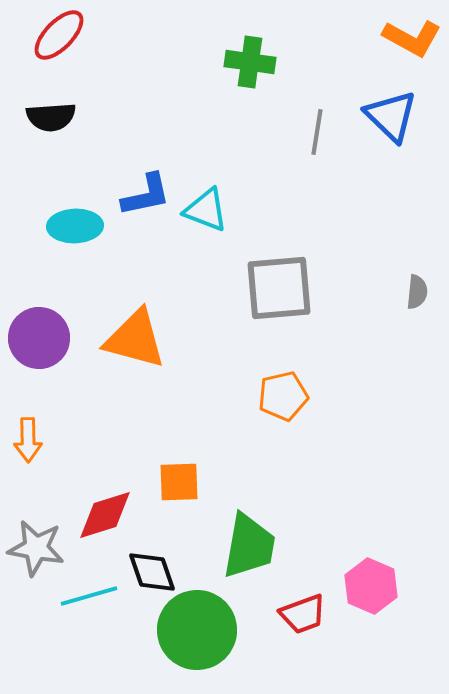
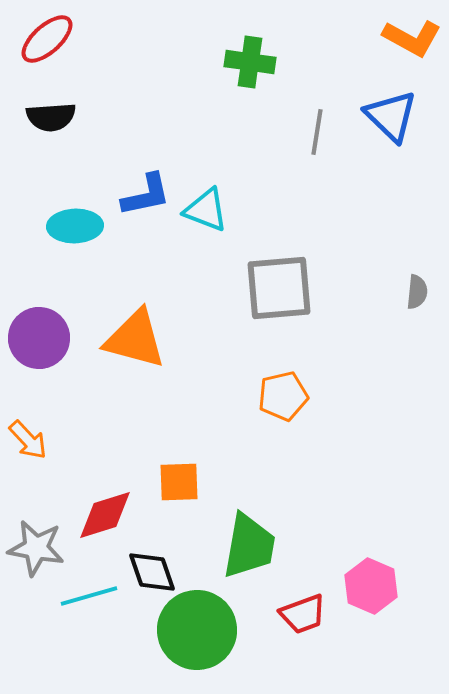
red ellipse: moved 12 px left, 4 px down; rotated 4 degrees clockwise
orange arrow: rotated 42 degrees counterclockwise
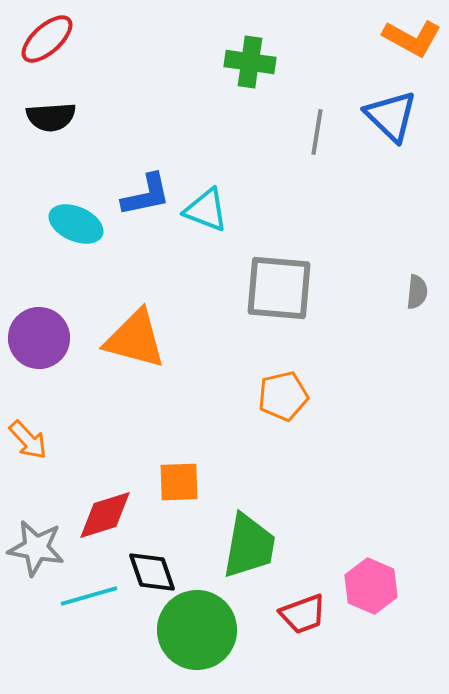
cyan ellipse: moved 1 px right, 2 px up; rotated 26 degrees clockwise
gray square: rotated 10 degrees clockwise
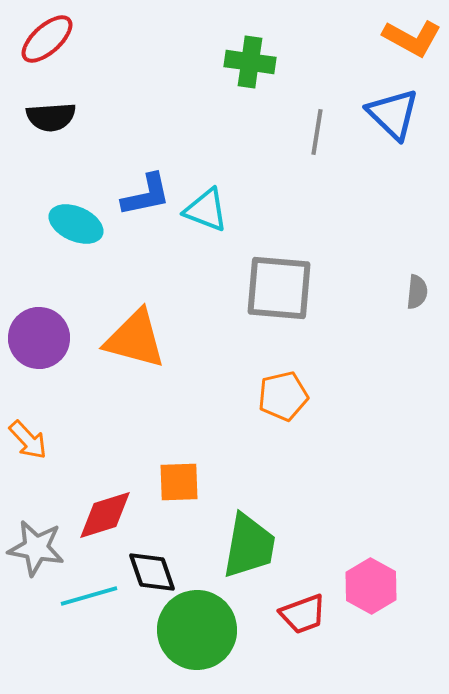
blue triangle: moved 2 px right, 2 px up
pink hexagon: rotated 6 degrees clockwise
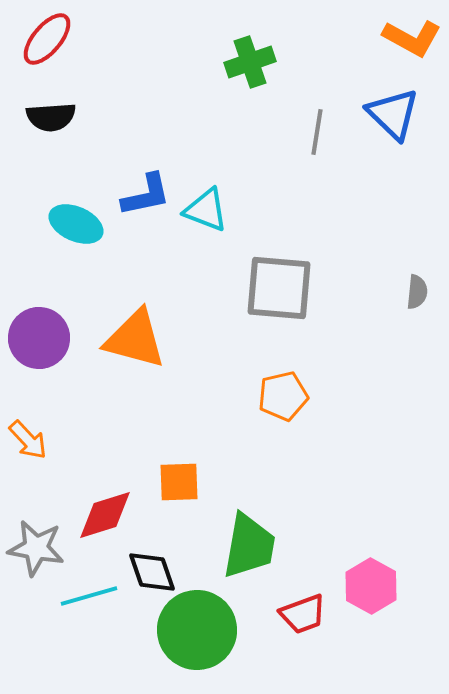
red ellipse: rotated 8 degrees counterclockwise
green cross: rotated 27 degrees counterclockwise
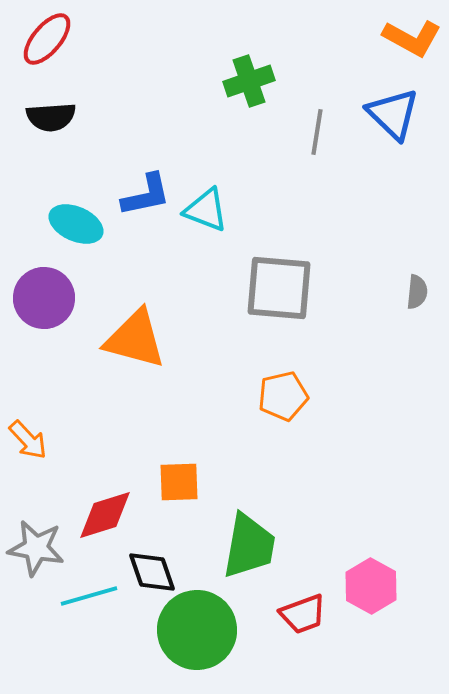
green cross: moved 1 px left, 19 px down
purple circle: moved 5 px right, 40 px up
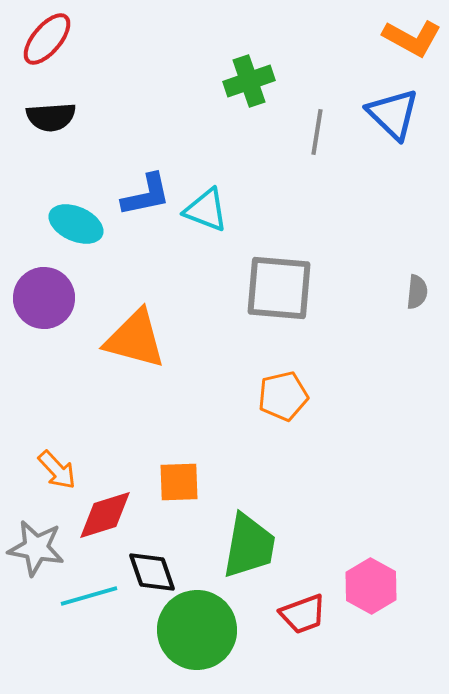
orange arrow: moved 29 px right, 30 px down
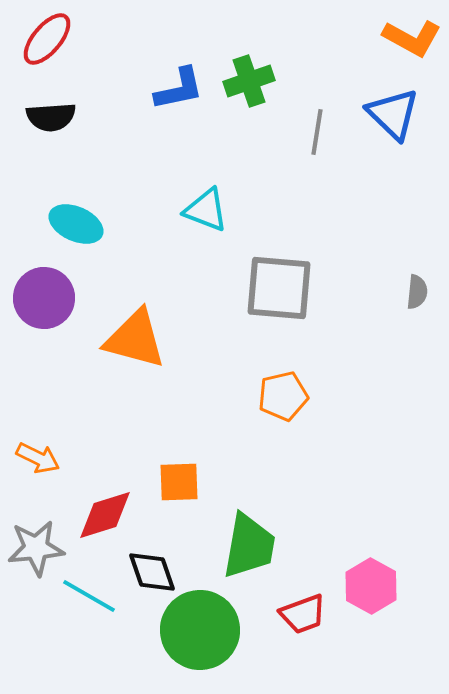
blue L-shape: moved 33 px right, 106 px up
orange arrow: moved 19 px left, 12 px up; rotated 21 degrees counterclockwise
gray star: rotated 16 degrees counterclockwise
cyan line: rotated 46 degrees clockwise
green circle: moved 3 px right
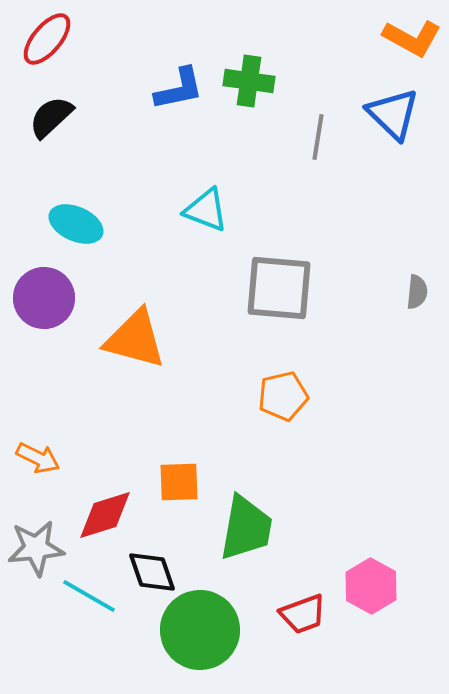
green cross: rotated 27 degrees clockwise
black semicircle: rotated 141 degrees clockwise
gray line: moved 1 px right, 5 px down
green trapezoid: moved 3 px left, 18 px up
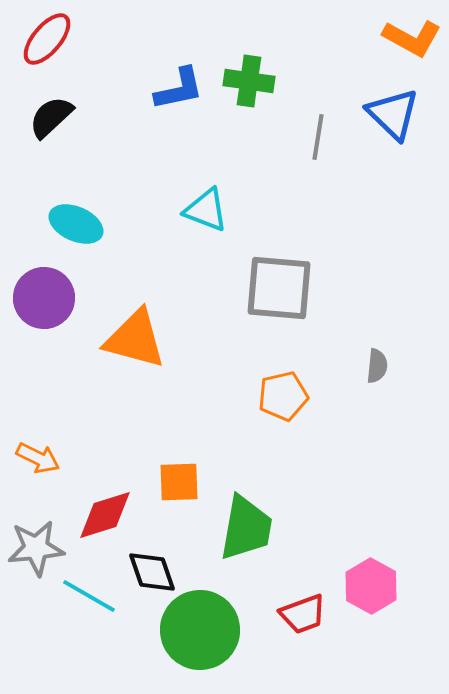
gray semicircle: moved 40 px left, 74 px down
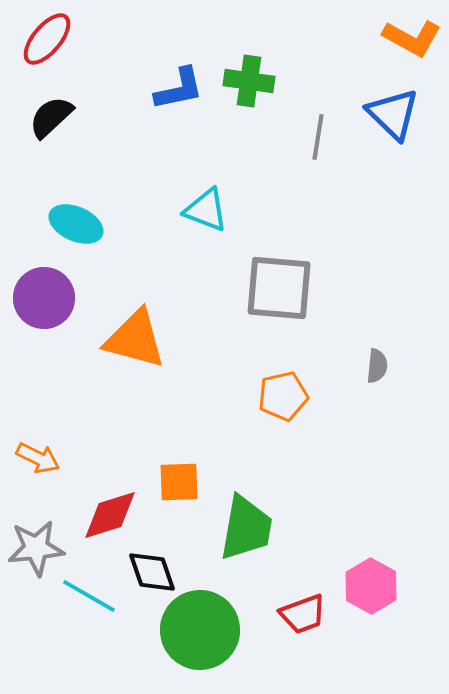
red diamond: moved 5 px right
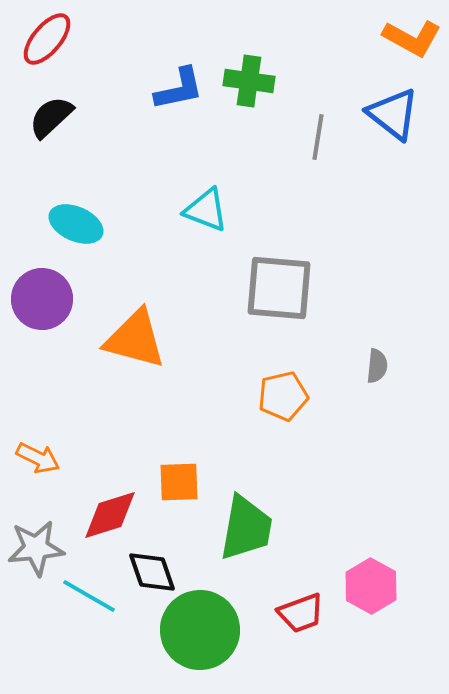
blue triangle: rotated 6 degrees counterclockwise
purple circle: moved 2 px left, 1 px down
red trapezoid: moved 2 px left, 1 px up
